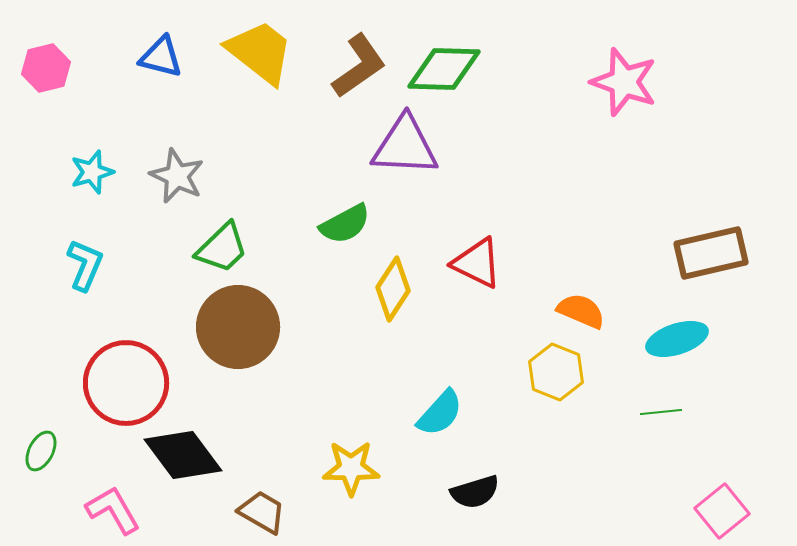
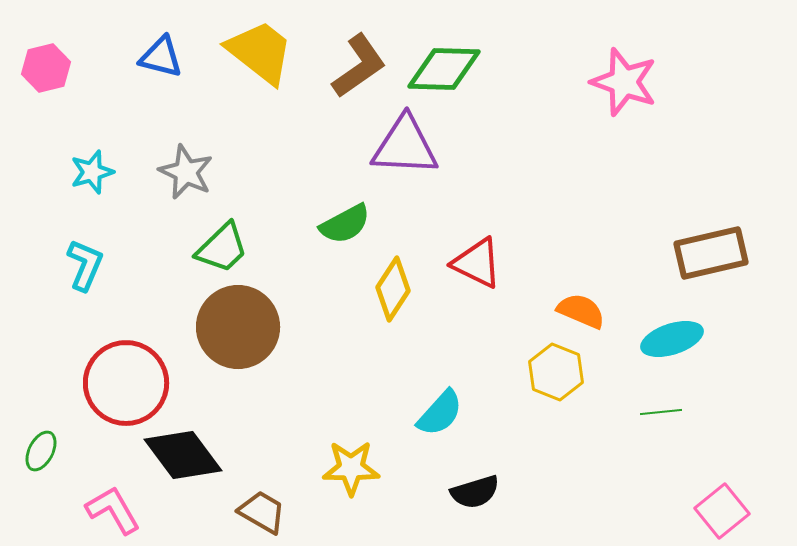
gray star: moved 9 px right, 4 px up
cyan ellipse: moved 5 px left
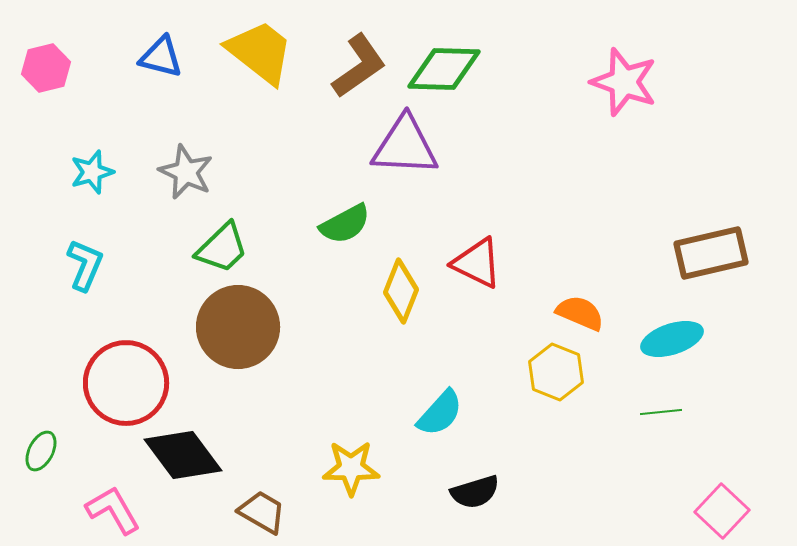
yellow diamond: moved 8 px right, 2 px down; rotated 12 degrees counterclockwise
orange semicircle: moved 1 px left, 2 px down
pink square: rotated 8 degrees counterclockwise
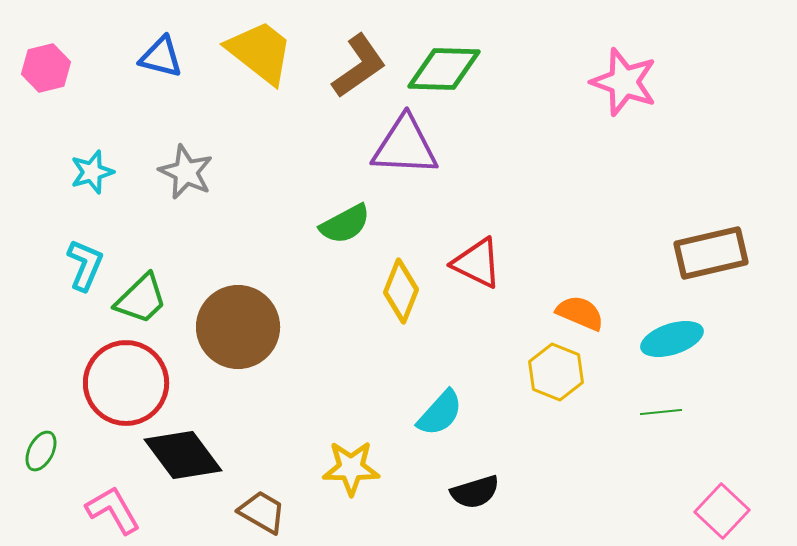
green trapezoid: moved 81 px left, 51 px down
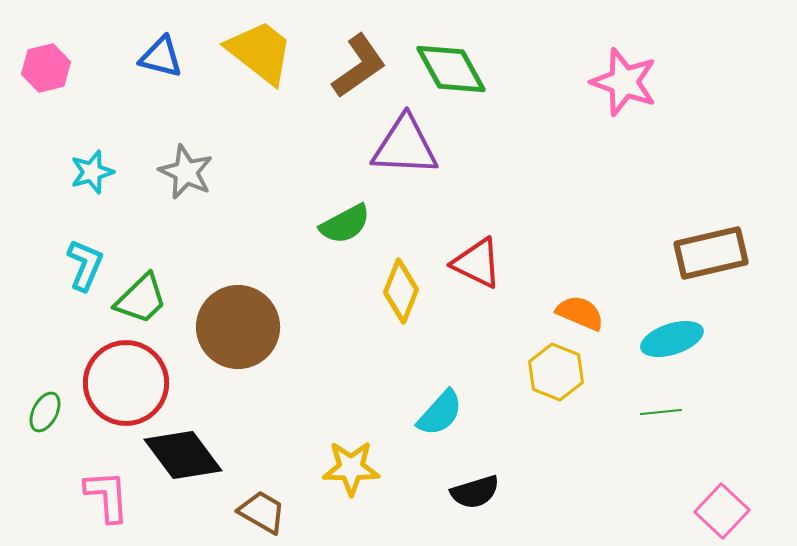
green diamond: moved 7 px right; rotated 60 degrees clockwise
green ellipse: moved 4 px right, 39 px up
pink L-shape: moved 6 px left, 14 px up; rotated 26 degrees clockwise
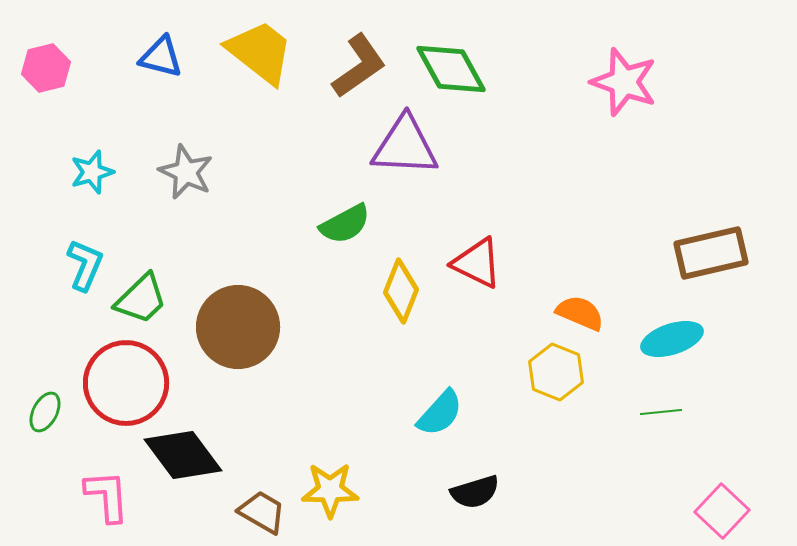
yellow star: moved 21 px left, 22 px down
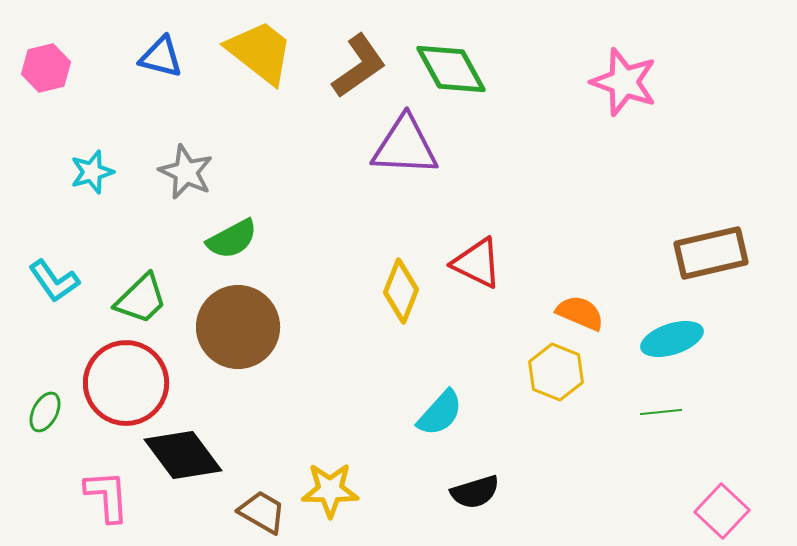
green semicircle: moved 113 px left, 15 px down
cyan L-shape: moved 31 px left, 16 px down; rotated 122 degrees clockwise
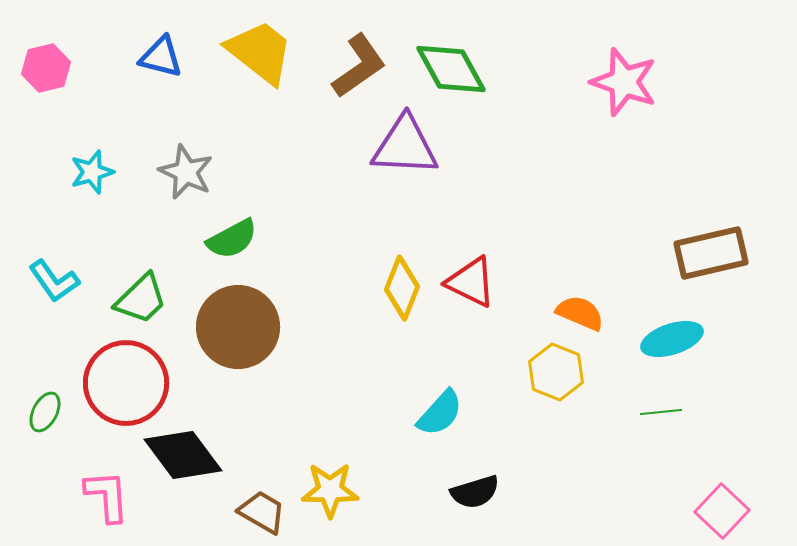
red triangle: moved 6 px left, 19 px down
yellow diamond: moved 1 px right, 3 px up
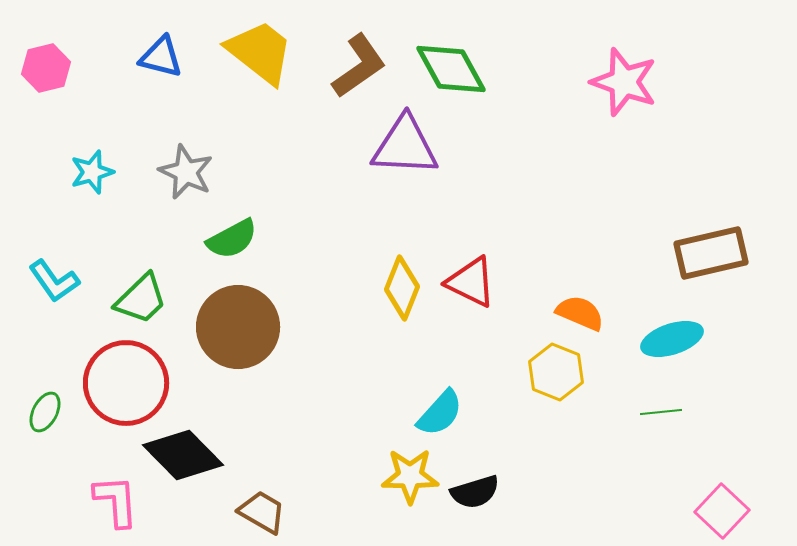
black diamond: rotated 8 degrees counterclockwise
yellow star: moved 80 px right, 14 px up
pink L-shape: moved 9 px right, 5 px down
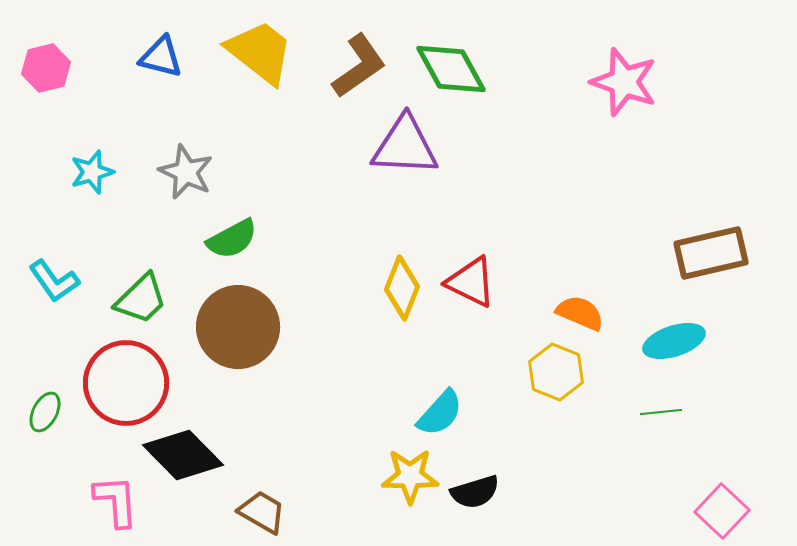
cyan ellipse: moved 2 px right, 2 px down
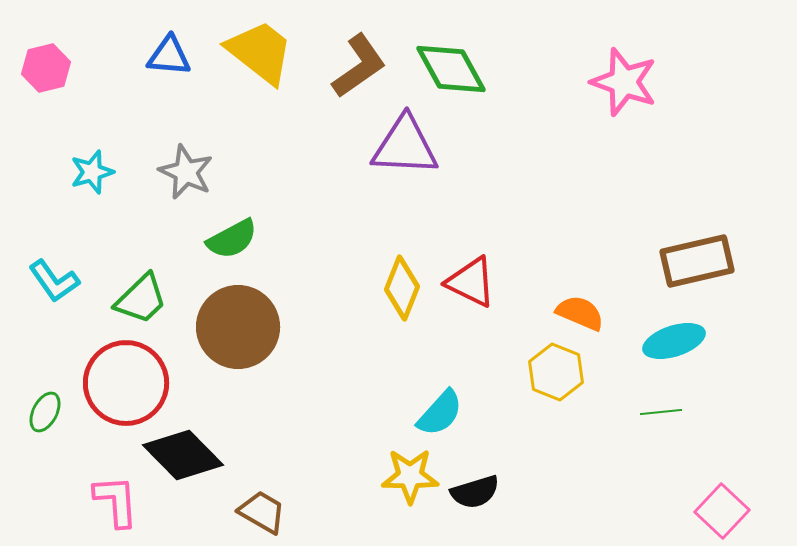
blue triangle: moved 8 px right, 1 px up; rotated 9 degrees counterclockwise
brown rectangle: moved 14 px left, 8 px down
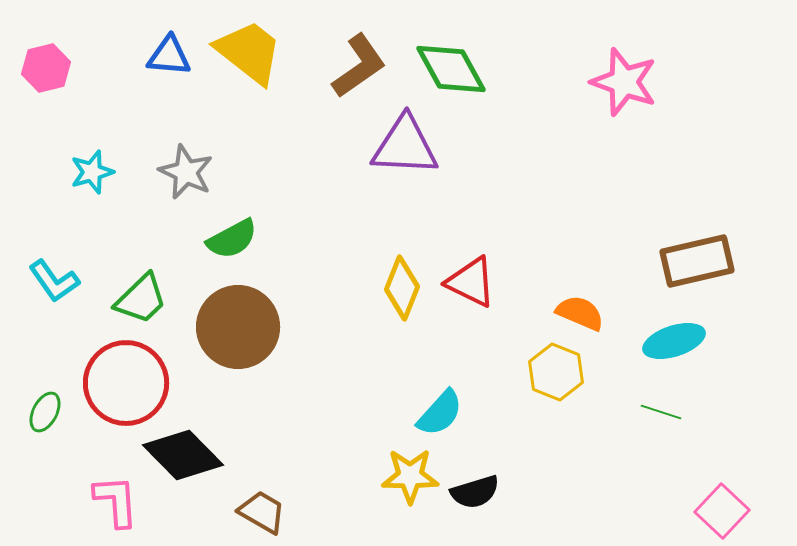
yellow trapezoid: moved 11 px left
green line: rotated 24 degrees clockwise
